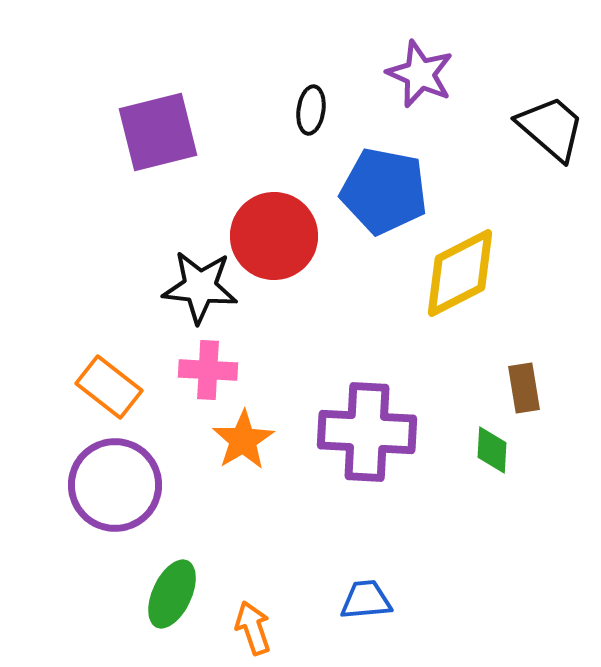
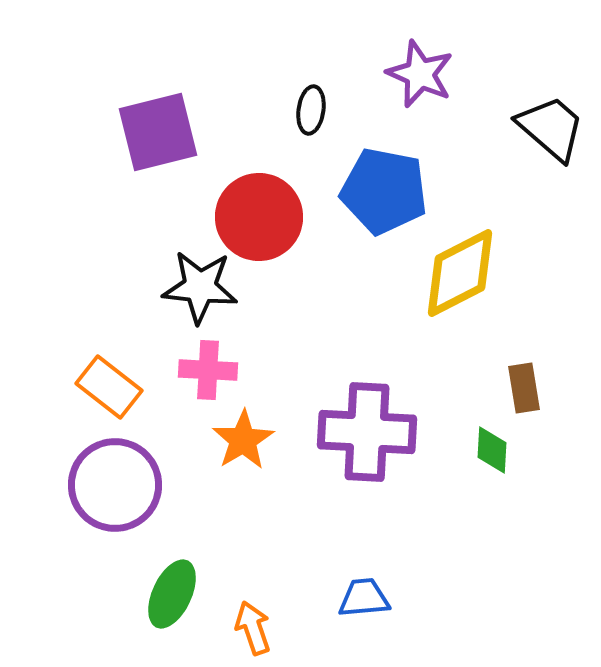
red circle: moved 15 px left, 19 px up
blue trapezoid: moved 2 px left, 2 px up
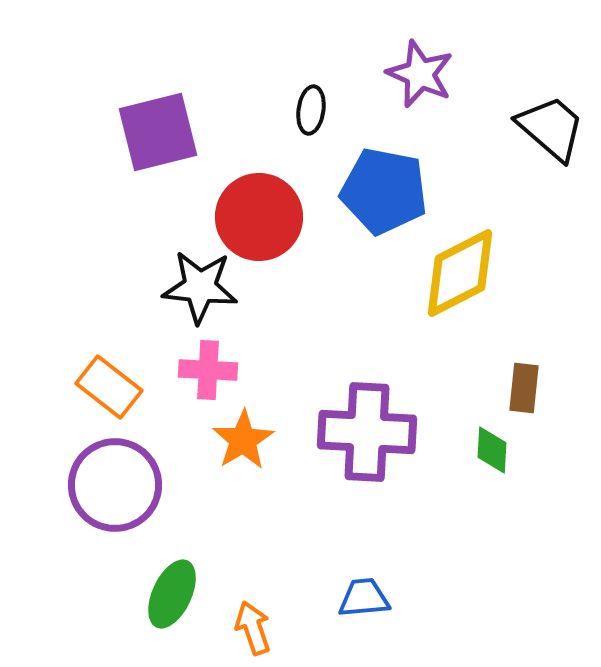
brown rectangle: rotated 15 degrees clockwise
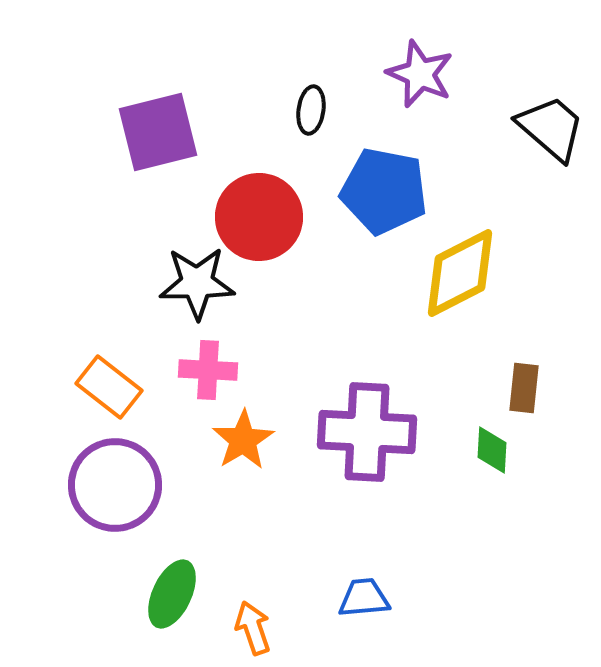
black star: moved 3 px left, 4 px up; rotated 6 degrees counterclockwise
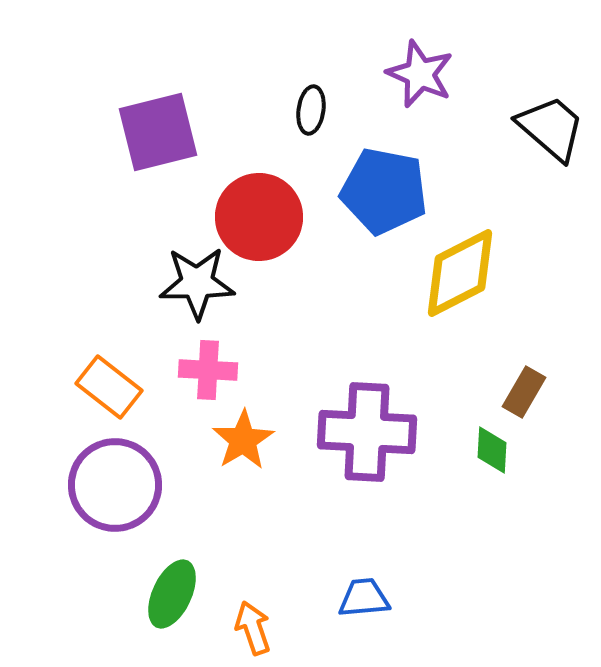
brown rectangle: moved 4 px down; rotated 24 degrees clockwise
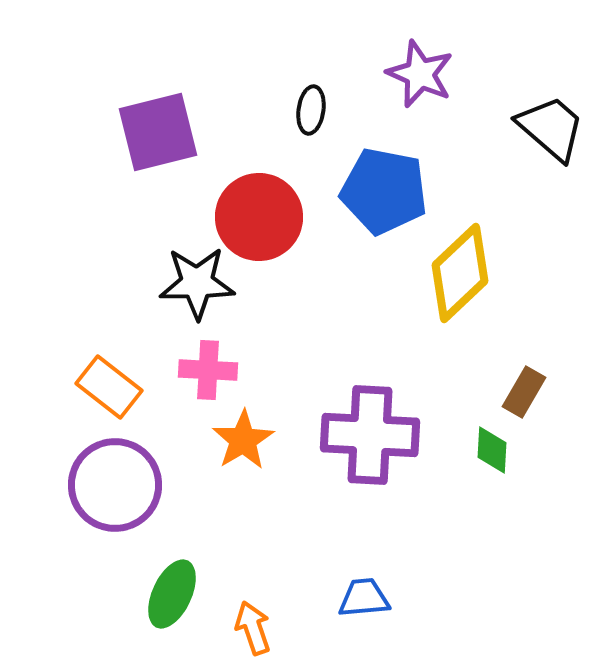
yellow diamond: rotated 16 degrees counterclockwise
purple cross: moved 3 px right, 3 px down
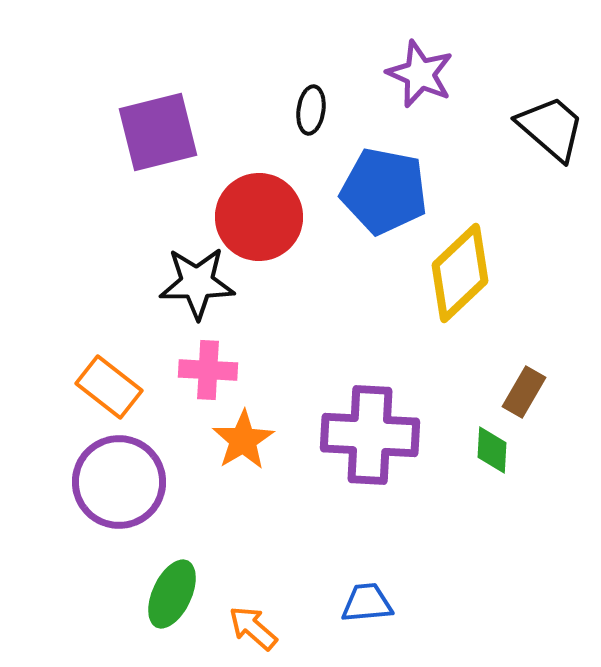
purple circle: moved 4 px right, 3 px up
blue trapezoid: moved 3 px right, 5 px down
orange arrow: rotated 30 degrees counterclockwise
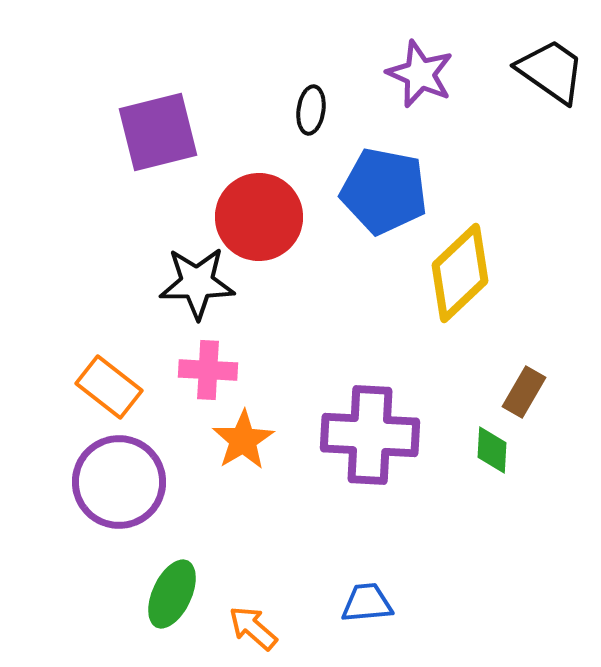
black trapezoid: moved 57 px up; rotated 6 degrees counterclockwise
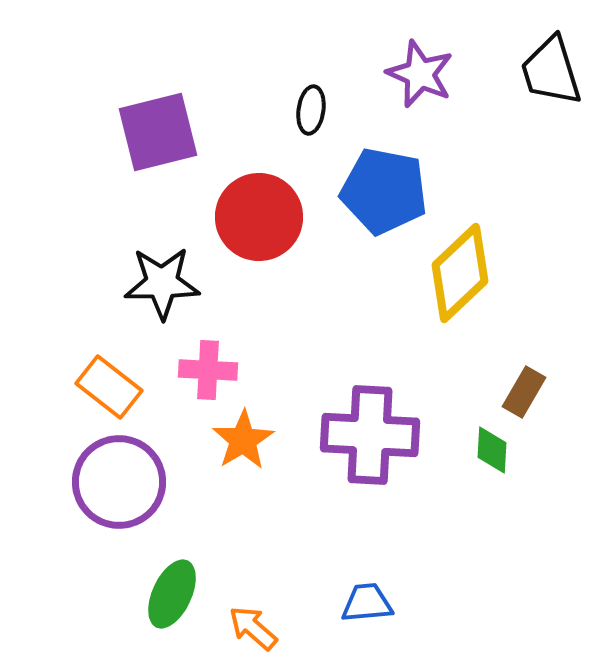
black trapezoid: rotated 142 degrees counterclockwise
black star: moved 35 px left
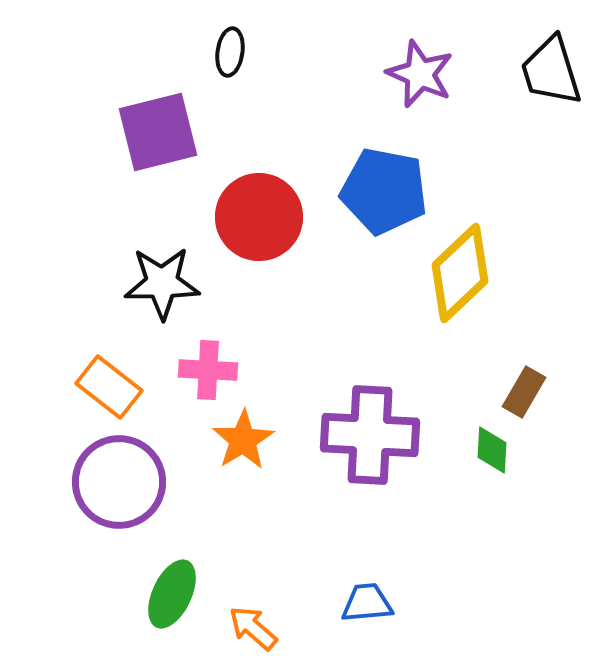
black ellipse: moved 81 px left, 58 px up
